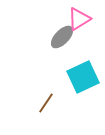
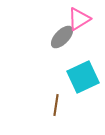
brown line: moved 10 px right, 2 px down; rotated 25 degrees counterclockwise
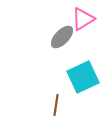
pink triangle: moved 4 px right
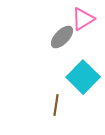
cyan square: rotated 20 degrees counterclockwise
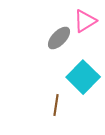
pink triangle: moved 2 px right, 2 px down
gray ellipse: moved 3 px left, 1 px down
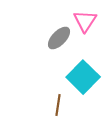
pink triangle: rotated 25 degrees counterclockwise
brown line: moved 2 px right
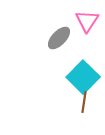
pink triangle: moved 2 px right
brown line: moved 26 px right, 3 px up
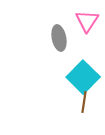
gray ellipse: rotated 55 degrees counterclockwise
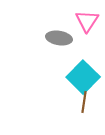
gray ellipse: rotated 70 degrees counterclockwise
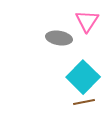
brown line: rotated 70 degrees clockwise
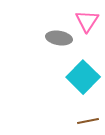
brown line: moved 4 px right, 19 px down
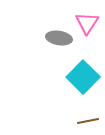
pink triangle: moved 2 px down
